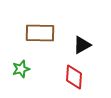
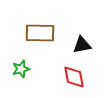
black triangle: rotated 18 degrees clockwise
red diamond: rotated 15 degrees counterclockwise
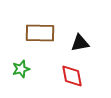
black triangle: moved 2 px left, 2 px up
red diamond: moved 2 px left, 1 px up
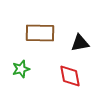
red diamond: moved 2 px left
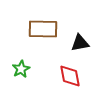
brown rectangle: moved 3 px right, 4 px up
green star: rotated 12 degrees counterclockwise
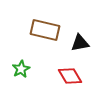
brown rectangle: moved 2 px right, 1 px down; rotated 12 degrees clockwise
red diamond: rotated 20 degrees counterclockwise
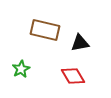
red diamond: moved 3 px right
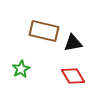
brown rectangle: moved 1 px left, 1 px down
black triangle: moved 7 px left
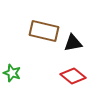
green star: moved 9 px left, 4 px down; rotated 24 degrees counterclockwise
red diamond: rotated 20 degrees counterclockwise
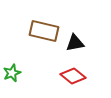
black triangle: moved 2 px right
green star: rotated 30 degrees clockwise
